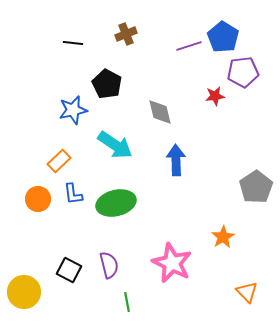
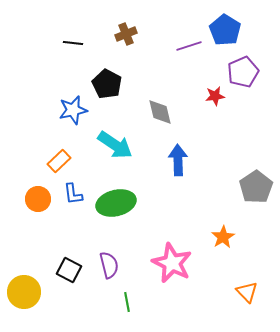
blue pentagon: moved 2 px right, 7 px up
purple pentagon: rotated 16 degrees counterclockwise
blue arrow: moved 2 px right
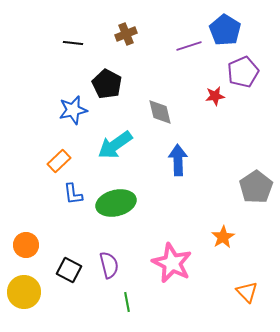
cyan arrow: rotated 111 degrees clockwise
orange circle: moved 12 px left, 46 px down
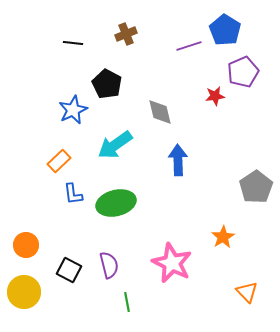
blue star: rotated 12 degrees counterclockwise
